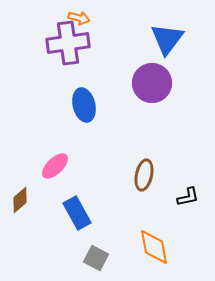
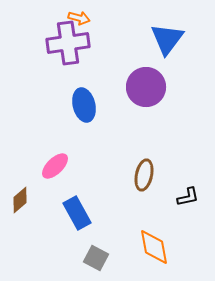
purple circle: moved 6 px left, 4 px down
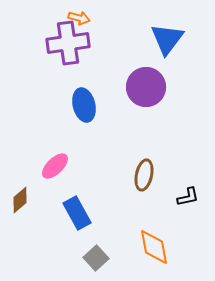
gray square: rotated 20 degrees clockwise
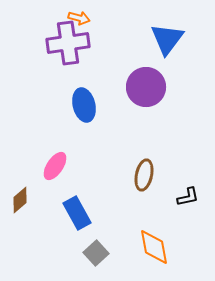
pink ellipse: rotated 12 degrees counterclockwise
gray square: moved 5 px up
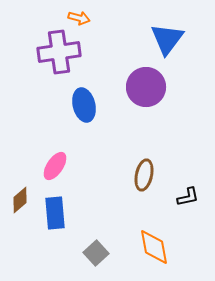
purple cross: moved 9 px left, 9 px down
blue rectangle: moved 22 px left; rotated 24 degrees clockwise
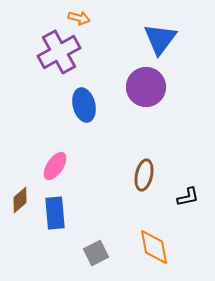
blue triangle: moved 7 px left
purple cross: rotated 21 degrees counterclockwise
gray square: rotated 15 degrees clockwise
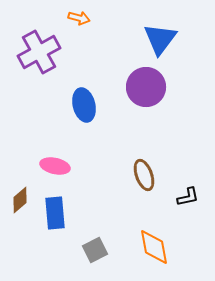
purple cross: moved 20 px left
pink ellipse: rotated 68 degrees clockwise
brown ellipse: rotated 32 degrees counterclockwise
gray square: moved 1 px left, 3 px up
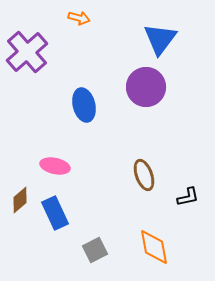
purple cross: moved 12 px left; rotated 12 degrees counterclockwise
blue rectangle: rotated 20 degrees counterclockwise
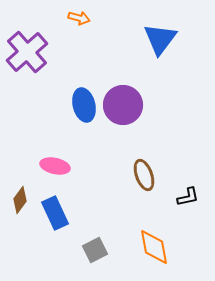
purple circle: moved 23 px left, 18 px down
brown diamond: rotated 12 degrees counterclockwise
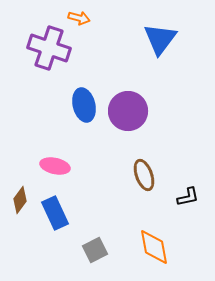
purple cross: moved 22 px right, 4 px up; rotated 30 degrees counterclockwise
purple circle: moved 5 px right, 6 px down
